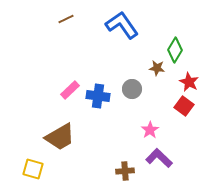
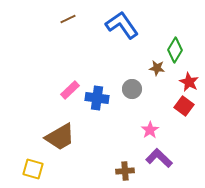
brown line: moved 2 px right
blue cross: moved 1 px left, 2 px down
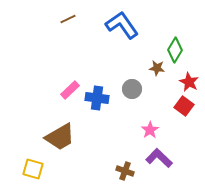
brown cross: rotated 24 degrees clockwise
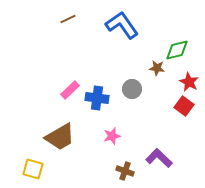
green diamond: moved 2 px right; rotated 45 degrees clockwise
pink star: moved 38 px left, 6 px down; rotated 18 degrees clockwise
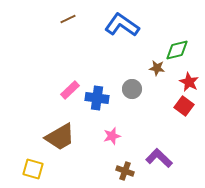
blue L-shape: rotated 20 degrees counterclockwise
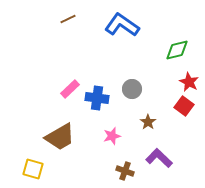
brown star: moved 9 px left, 54 px down; rotated 28 degrees clockwise
pink rectangle: moved 1 px up
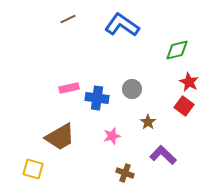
pink rectangle: moved 1 px left, 1 px up; rotated 30 degrees clockwise
purple L-shape: moved 4 px right, 3 px up
brown cross: moved 2 px down
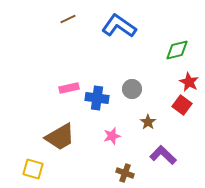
blue L-shape: moved 3 px left, 1 px down
red square: moved 2 px left, 1 px up
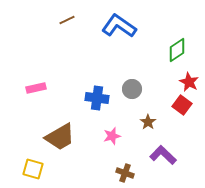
brown line: moved 1 px left, 1 px down
green diamond: rotated 20 degrees counterclockwise
pink rectangle: moved 33 px left
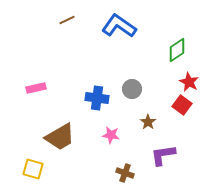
pink star: moved 1 px left, 1 px up; rotated 24 degrees clockwise
purple L-shape: rotated 52 degrees counterclockwise
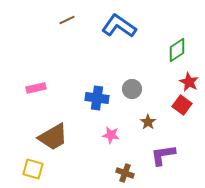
brown trapezoid: moved 7 px left
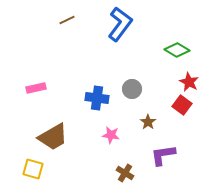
blue L-shape: moved 1 px right, 2 px up; rotated 92 degrees clockwise
green diamond: rotated 65 degrees clockwise
brown cross: rotated 12 degrees clockwise
